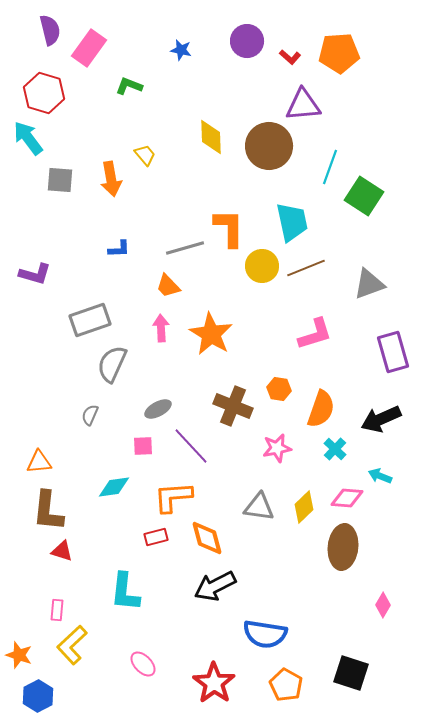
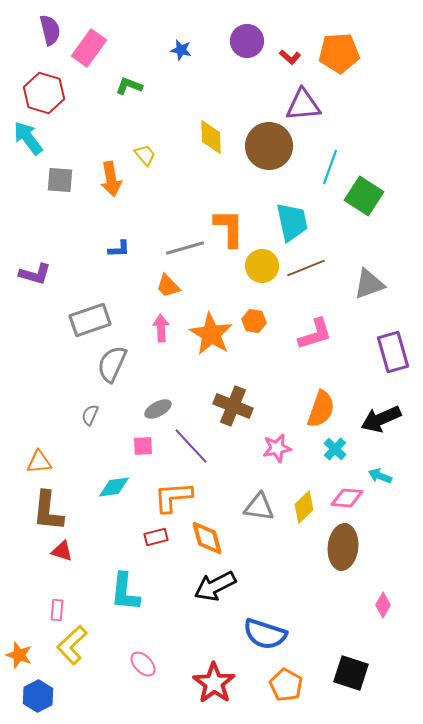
orange hexagon at (279, 389): moved 25 px left, 68 px up
blue semicircle at (265, 634): rotated 9 degrees clockwise
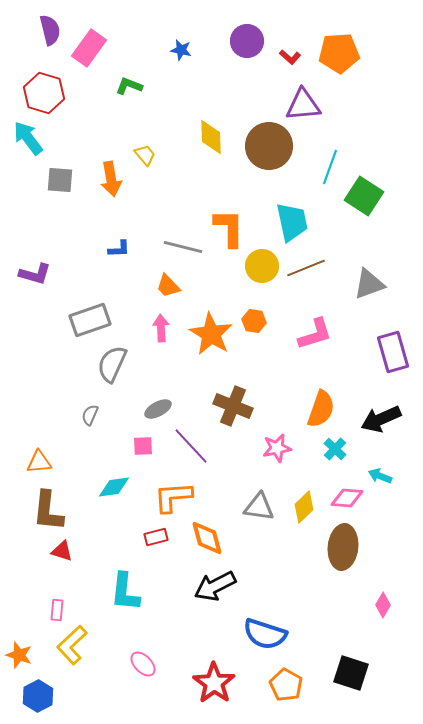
gray line at (185, 248): moved 2 px left, 1 px up; rotated 30 degrees clockwise
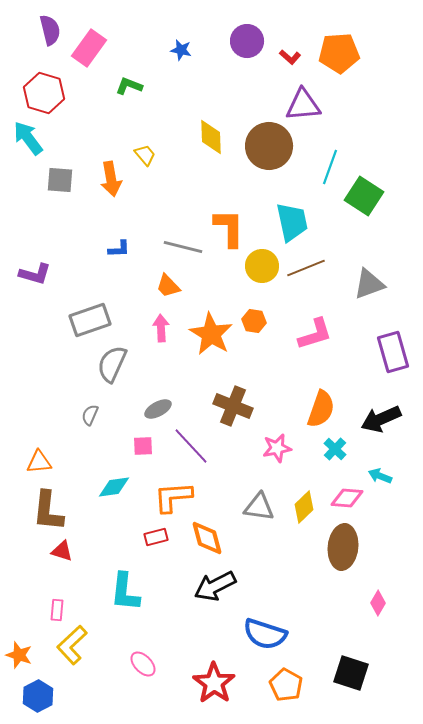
pink diamond at (383, 605): moved 5 px left, 2 px up
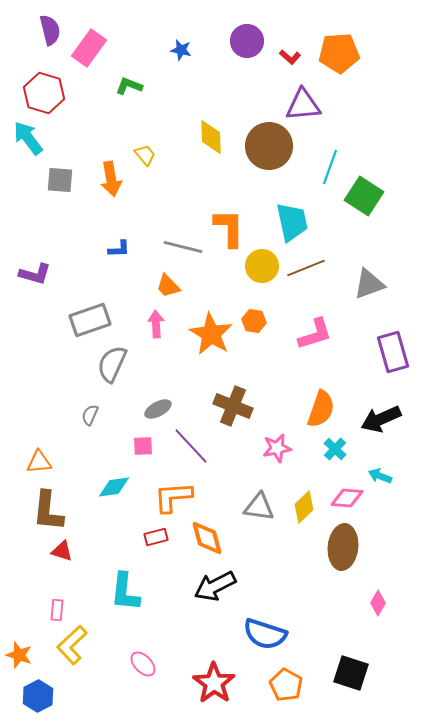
pink arrow at (161, 328): moved 5 px left, 4 px up
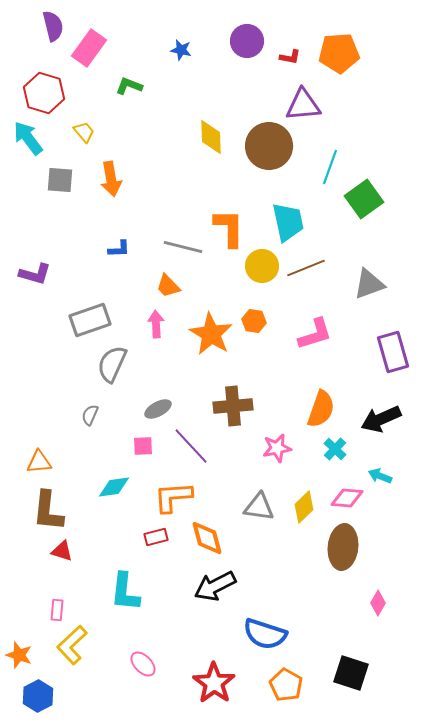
purple semicircle at (50, 30): moved 3 px right, 4 px up
red L-shape at (290, 57): rotated 30 degrees counterclockwise
yellow trapezoid at (145, 155): moved 61 px left, 23 px up
green square at (364, 196): moved 3 px down; rotated 21 degrees clockwise
cyan trapezoid at (292, 222): moved 4 px left
brown cross at (233, 406): rotated 27 degrees counterclockwise
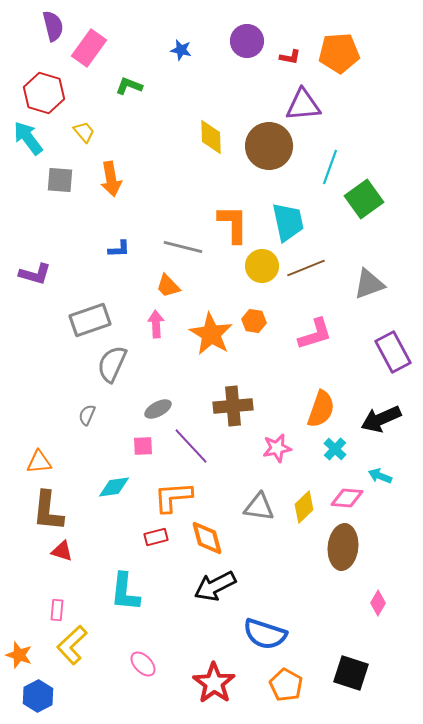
orange L-shape at (229, 228): moved 4 px right, 4 px up
purple rectangle at (393, 352): rotated 12 degrees counterclockwise
gray semicircle at (90, 415): moved 3 px left
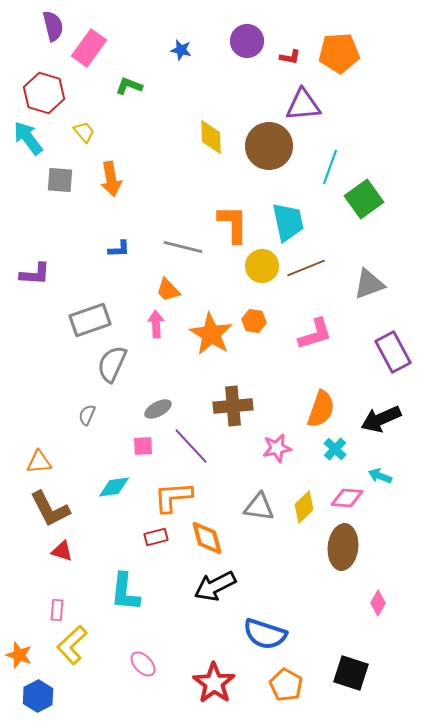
purple L-shape at (35, 274): rotated 12 degrees counterclockwise
orange trapezoid at (168, 286): moved 4 px down
brown L-shape at (48, 511): moved 2 px right, 2 px up; rotated 33 degrees counterclockwise
